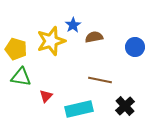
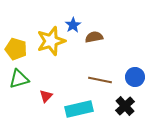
blue circle: moved 30 px down
green triangle: moved 2 px left, 2 px down; rotated 25 degrees counterclockwise
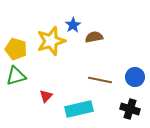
green triangle: moved 3 px left, 3 px up
black cross: moved 5 px right, 3 px down; rotated 30 degrees counterclockwise
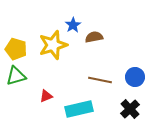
yellow star: moved 2 px right, 4 px down
red triangle: rotated 24 degrees clockwise
black cross: rotated 30 degrees clockwise
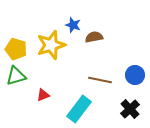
blue star: rotated 21 degrees counterclockwise
yellow star: moved 2 px left
blue circle: moved 2 px up
red triangle: moved 3 px left, 1 px up
cyan rectangle: rotated 40 degrees counterclockwise
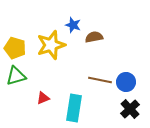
yellow pentagon: moved 1 px left, 1 px up
blue circle: moved 9 px left, 7 px down
red triangle: moved 3 px down
cyan rectangle: moved 5 px left, 1 px up; rotated 28 degrees counterclockwise
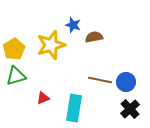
yellow pentagon: moved 1 px left, 1 px down; rotated 25 degrees clockwise
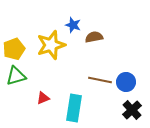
yellow pentagon: rotated 10 degrees clockwise
black cross: moved 2 px right, 1 px down
